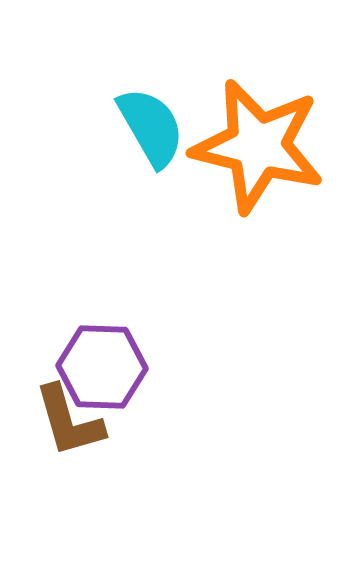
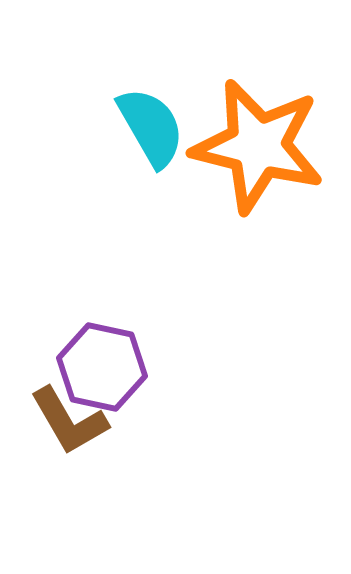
purple hexagon: rotated 10 degrees clockwise
brown L-shape: rotated 14 degrees counterclockwise
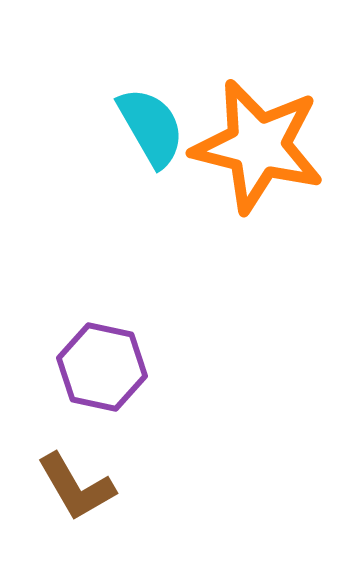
brown L-shape: moved 7 px right, 66 px down
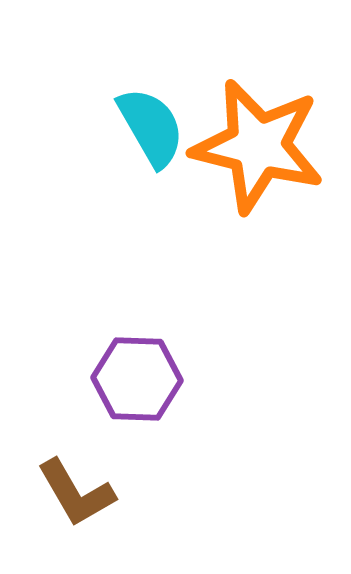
purple hexagon: moved 35 px right, 12 px down; rotated 10 degrees counterclockwise
brown L-shape: moved 6 px down
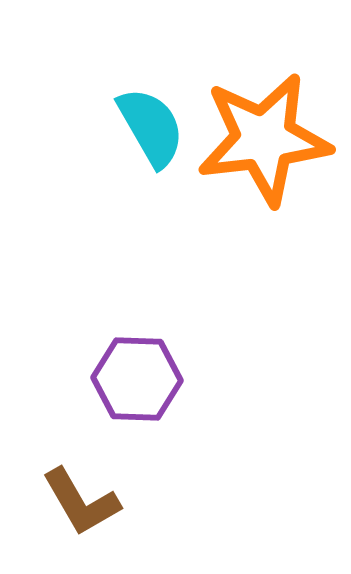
orange star: moved 6 px right, 7 px up; rotated 21 degrees counterclockwise
brown L-shape: moved 5 px right, 9 px down
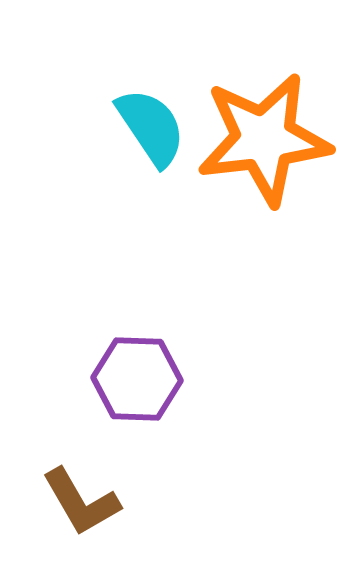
cyan semicircle: rotated 4 degrees counterclockwise
